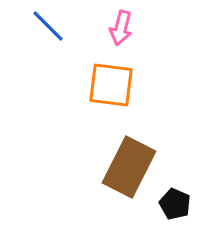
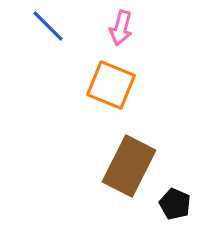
orange square: rotated 15 degrees clockwise
brown rectangle: moved 1 px up
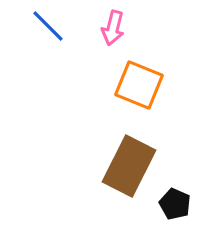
pink arrow: moved 8 px left
orange square: moved 28 px right
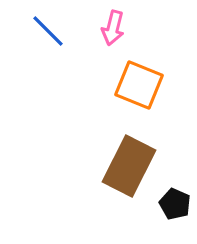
blue line: moved 5 px down
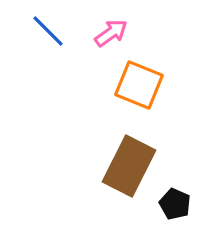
pink arrow: moved 2 px left, 5 px down; rotated 140 degrees counterclockwise
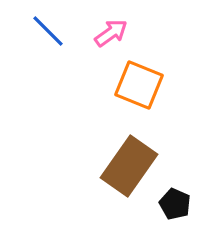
brown rectangle: rotated 8 degrees clockwise
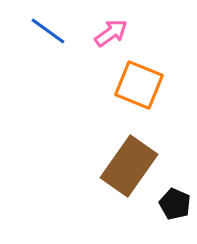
blue line: rotated 9 degrees counterclockwise
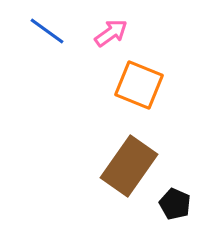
blue line: moved 1 px left
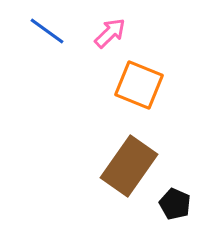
pink arrow: moved 1 px left; rotated 8 degrees counterclockwise
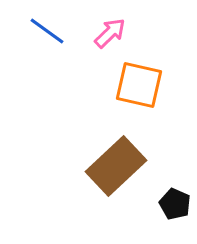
orange square: rotated 9 degrees counterclockwise
brown rectangle: moved 13 px left; rotated 12 degrees clockwise
